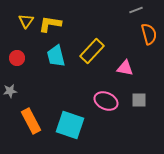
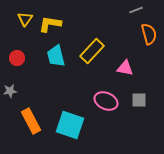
yellow triangle: moved 1 px left, 2 px up
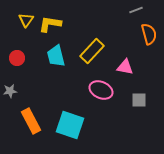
yellow triangle: moved 1 px right, 1 px down
pink triangle: moved 1 px up
pink ellipse: moved 5 px left, 11 px up
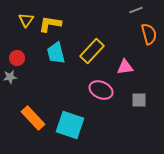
cyan trapezoid: moved 3 px up
pink triangle: rotated 18 degrees counterclockwise
gray star: moved 14 px up
orange rectangle: moved 2 px right, 3 px up; rotated 15 degrees counterclockwise
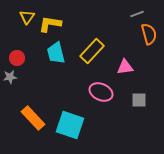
gray line: moved 1 px right, 4 px down
yellow triangle: moved 1 px right, 3 px up
pink ellipse: moved 2 px down
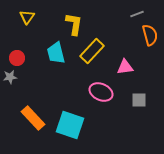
yellow L-shape: moved 24 px right; rotated 90 degrees clockwise
orange semicircle: moved 1 px right, 1 px down
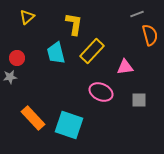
yellow triangle: rotated 14 degrees clockwise
cyan square: moved 1 px left
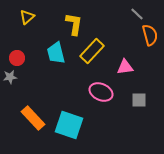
gray line: rotated 64 degrees clockwise
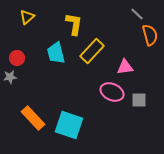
pink ellipse: moved 11 px right
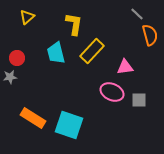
orange rectangle: rotated 15 degrees counterclockwise
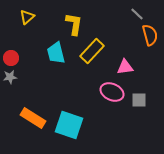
red circle: moved 6 px left
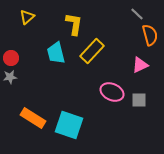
pink triangle: moved 15 px right, 2 px up; rotated 18 degrees counterclockwise
